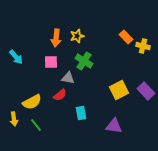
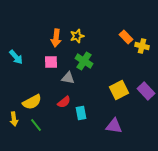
yellow cross: moved 1 px left
red semicircle: moved 4 px right, 7 px down
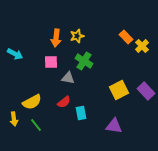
yellow cross: rotated 32 degrees clockwise
cyan arrow: moved 1 px left, 3 px up; rotated 21 degrees counterclockwise
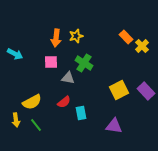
yellow star: moved 1 px left
green cross: moved 2 px down
yellow arrow: moved 2 px right, 1 px down
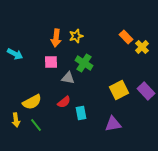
yellow cross: moved 1 px down
purple triangle: moved 1 px left, 2 px up; rotated 18 degrees counterclockwise
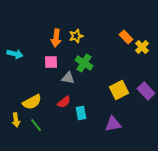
cyan arrow: rotated 14 degrees counterclockwise
